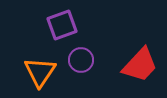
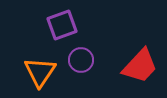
red trapezoid: moved 1 px down
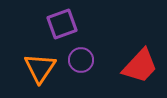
purple square: moved 1 px up
orange triangle: moved 4 px up
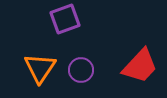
purple square: moved 3 px right, 5 px up
purple circle: moved 10 px down
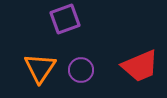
red trapezoid: rotated 24 degrees clockwise
